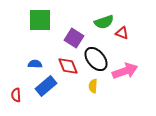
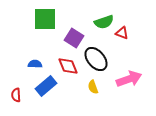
green square: moved 5 px right, 1 px up
pink arrow: moved 4 px right, 8 px down
yellow semicircle: moved 1 px down; rotated 24 degrees counterclockwise
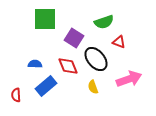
red triangle: moved 3 px left, 9 px down
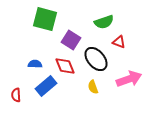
green square: rotated 15 degrees clockwise
purple square: moved 3 px left, 2 px down
red diamond: moved 3 px left
